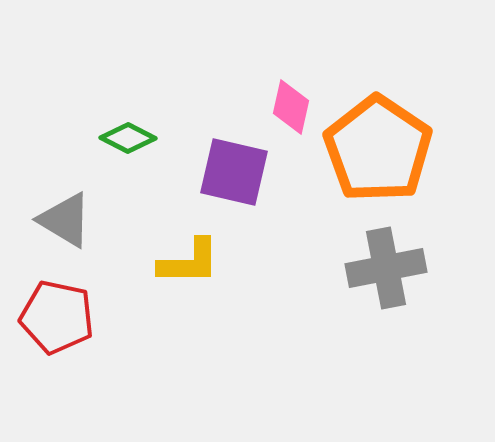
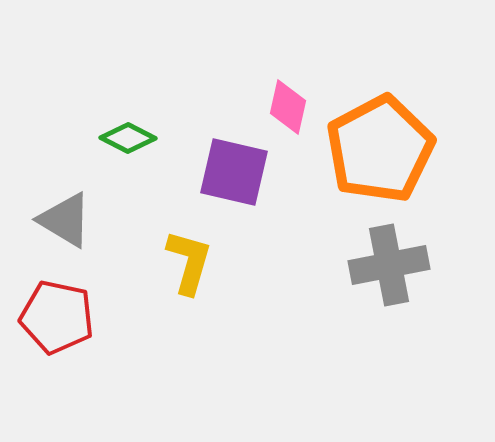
pink diamond: moved 3 px left
orange pentagon: moved 2 px right; rotated 10 degrees clockwise
yellow L-shape: rotated 74 degrees counterclockwise
gray cross: moved 3 px right, 3 px up
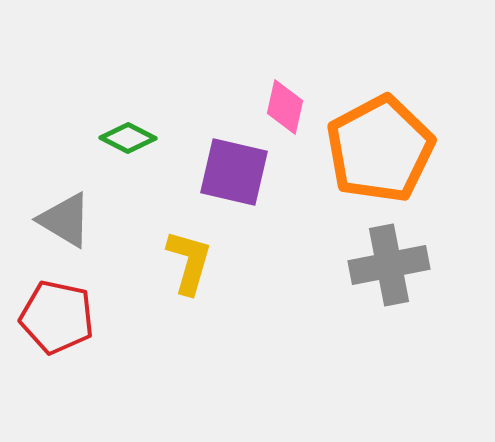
pink diamond: moved 3 px left
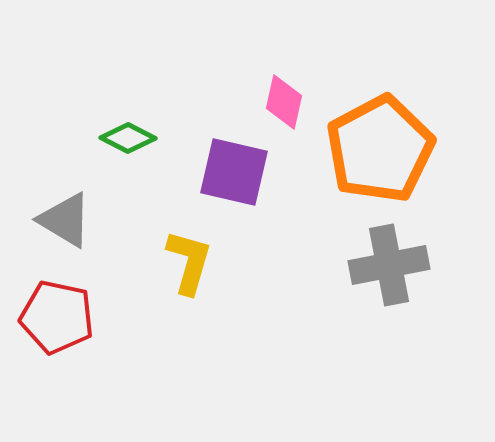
pink diamond: moved 1 px left, 5 px up
